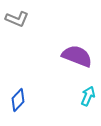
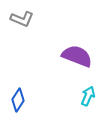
gray L-shape: moved 5 px right
blue diamond: rotated 10 degrees counterclockwise
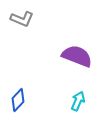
cyan arrow: moved 10 px left, 5 px down
blue diamond: rotated 10 degrees clockwise
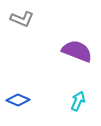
purple semicircle: moved 5 px up
blue diamond: rotated 70 degrees clockwise
